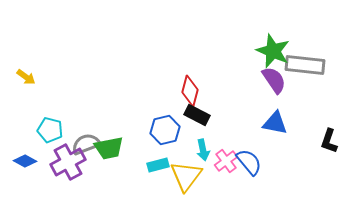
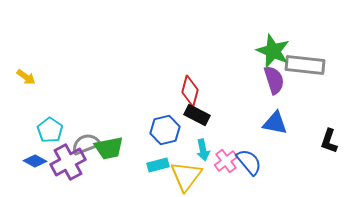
purple semicircle: rotated 16 degrees clockwise
cyan pentagon: rotated 20 degrees clockwise
blue diamond: moved 10 px right
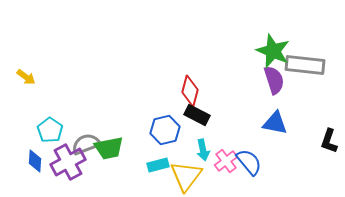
blue diamond: rotated 65 degrees clockwise
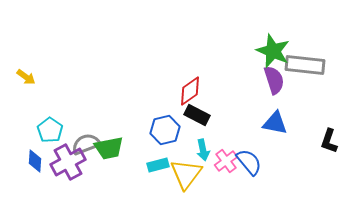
red diamond: rotated 40 degrees clockwise
yellow triangle: moved 2 px up
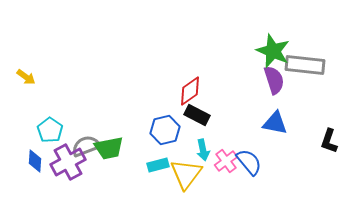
gray semicircle: moved 2 px down
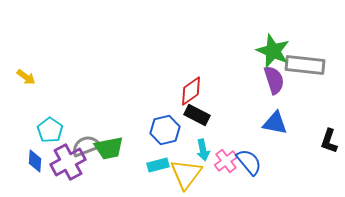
red diamond: moved 1 px right
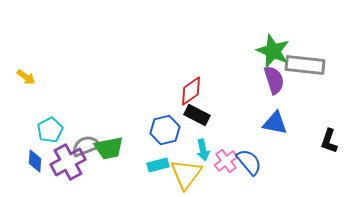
cyan pentagon: rotated 10 degrees clockwise
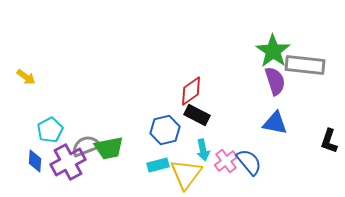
green star: rotated 12 degrees clockwise
purple semicircle: moved 1 px right, 1 px down
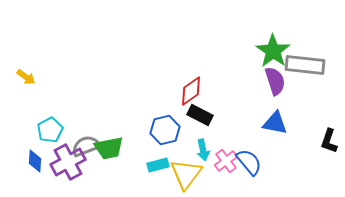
black rectangle: moved 3 px right
